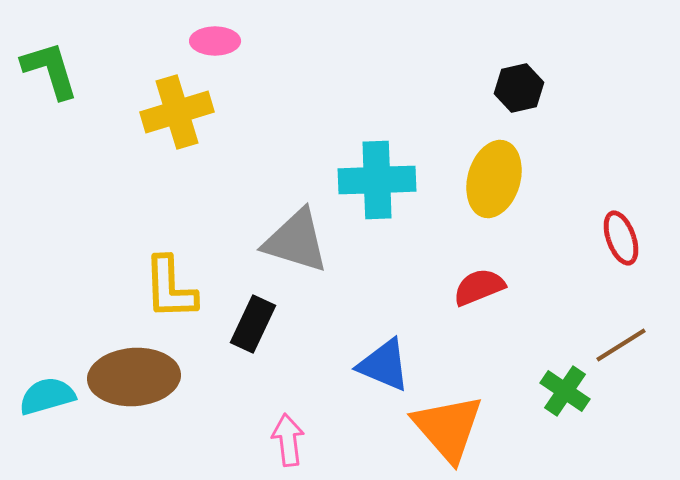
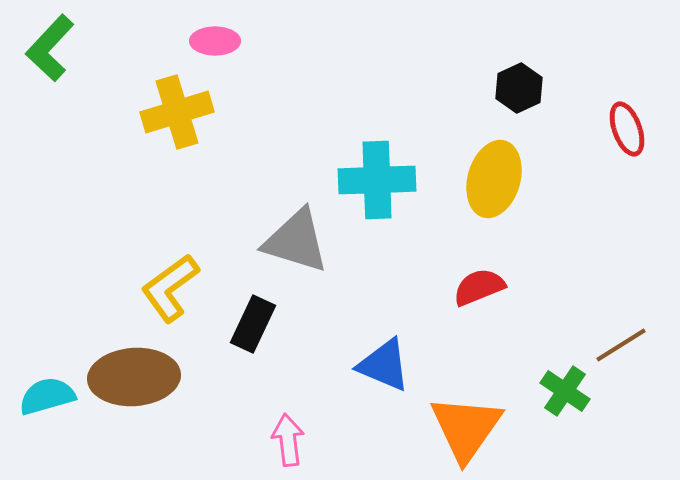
green L-shape: moved 22 px up; rotated 120 degrees counterclockwise
black hexagon: rotated 12 degrees counterclockwise
red ellipse: moved 6 px right, 109 px up
yellow L-shape: rotated 56 degrees clockwise
orange triangle: moved 18 px right; rotated 16 degrees clockwise
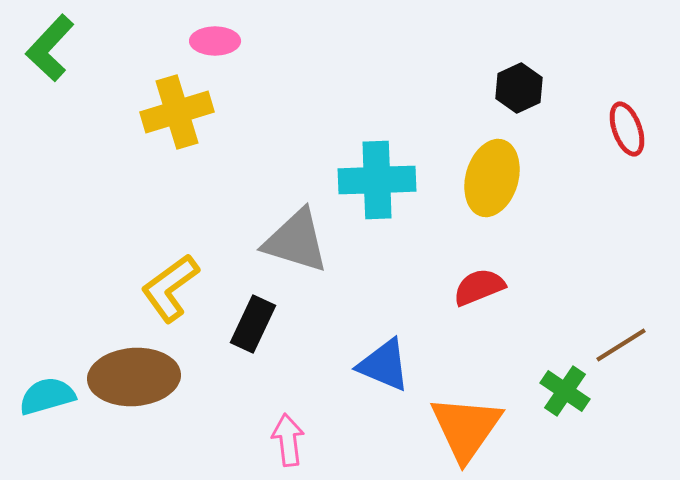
yellow ellipse: moved 2 px left, 1 px up
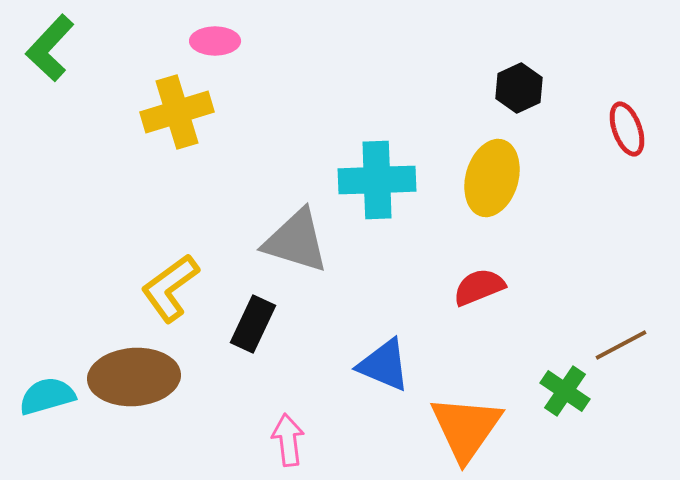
brown line: rotated 4 degrees clockwise
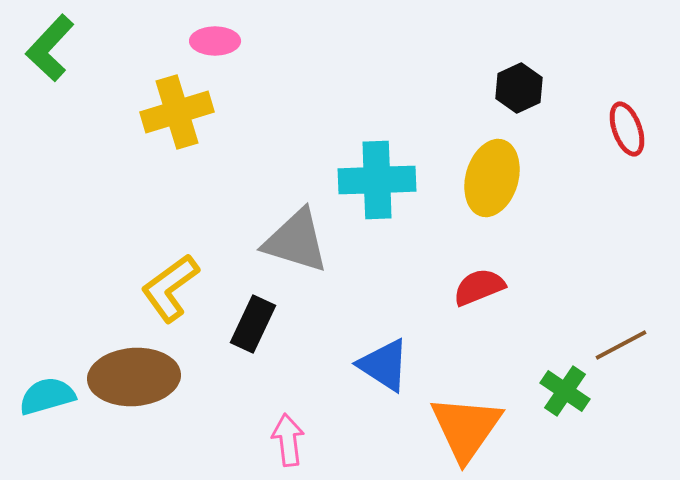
blue triangle: rotated 10 degrees clockwise
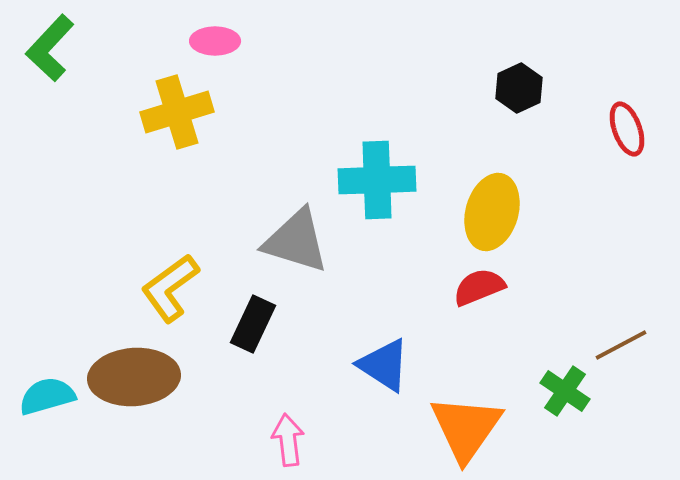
yellow ellipse: moved 34 px down
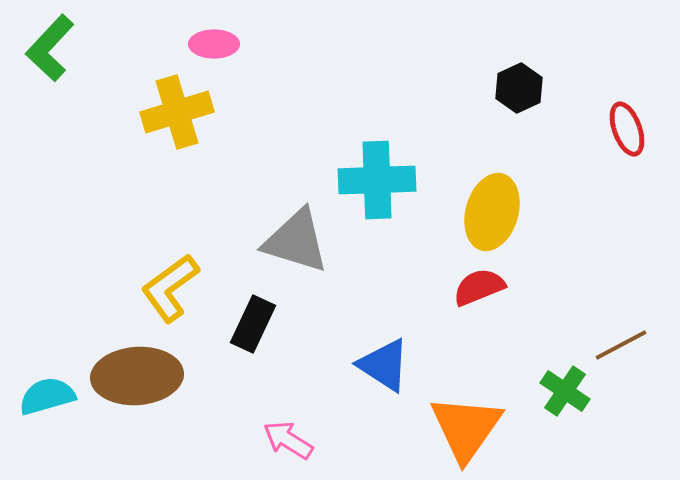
pink ellipse: moved 1 px left, 3 px down
brown ellipse: moved 3 px right, 1 px up
pink arrow: rotated 51 degrees counterclockwise
